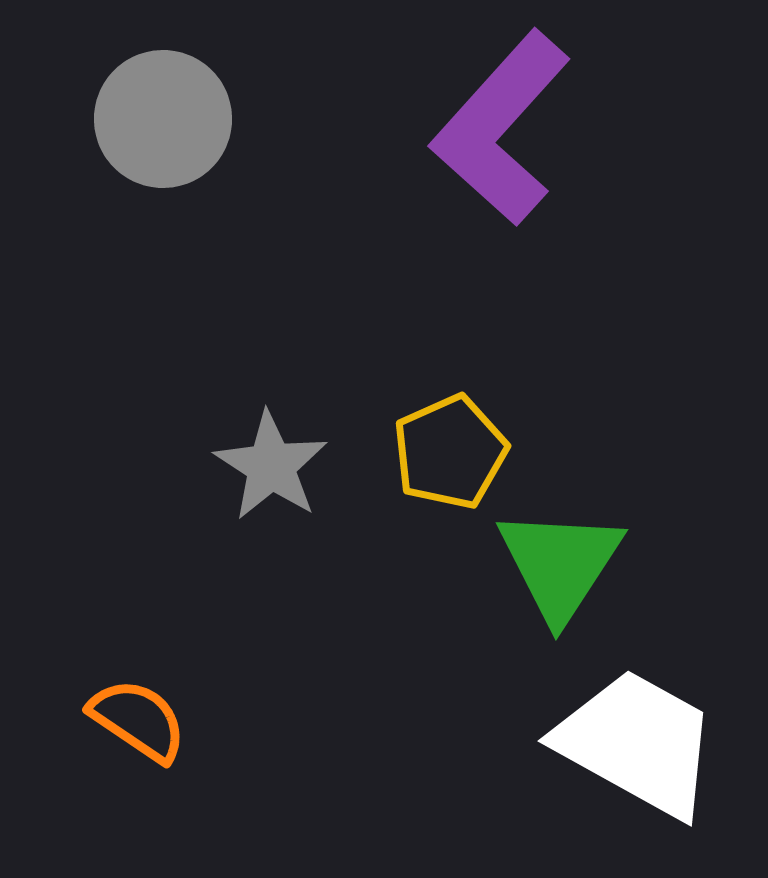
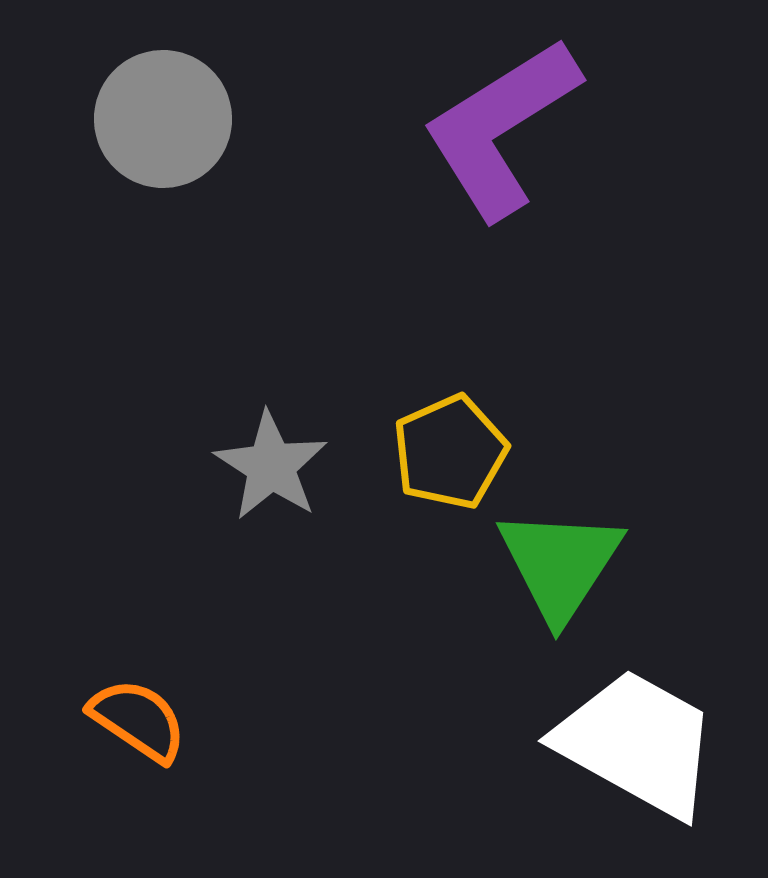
purple L-shape: rotated 16 degrees clockwise
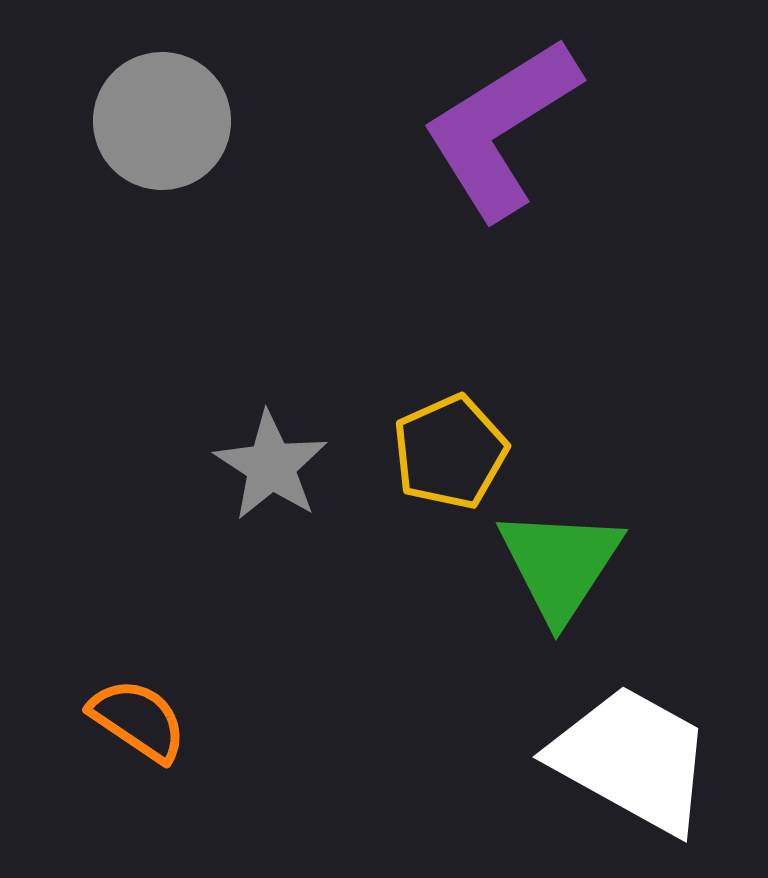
gray circle: moved 1 px left, 2 px down
white trapezoid: moved 5 px left, 16 px down
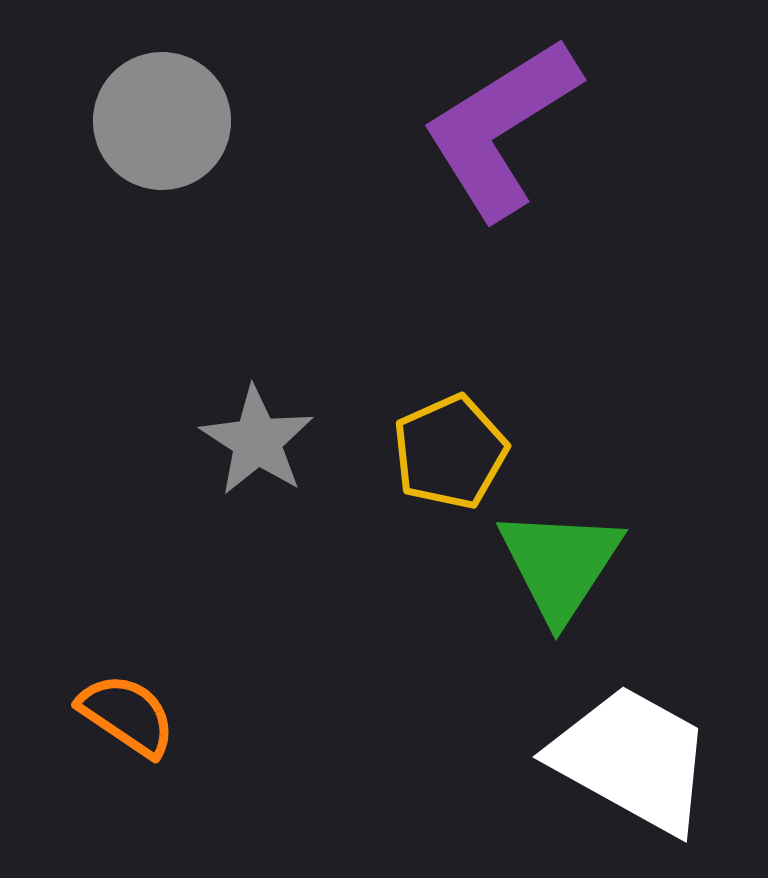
gray star: moved 14 px left, 25 px up
orange semicircle: moved 11 px left, 5 px up
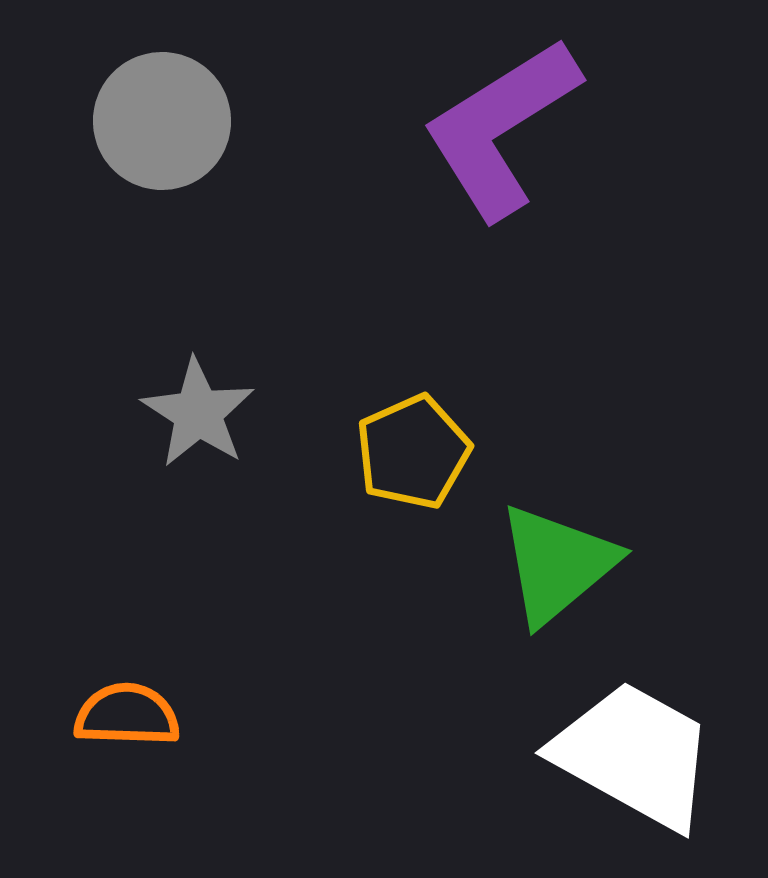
gray star: moved 59 px left, 28 px up
yellow pentagon: moved 37 px left
green triangle: moved 3 px left; rotated 17 degrees clockwise
orange semicircle: rotated 32 degrees counterclockwise
white trapezoid: moved 2 px right, 4 px up
